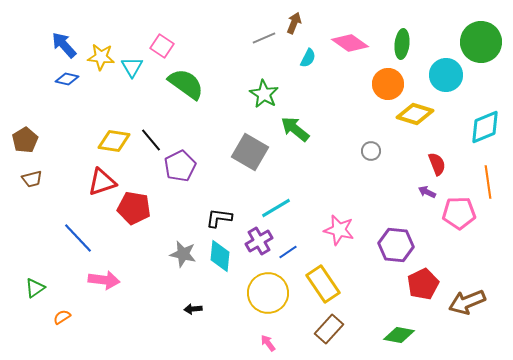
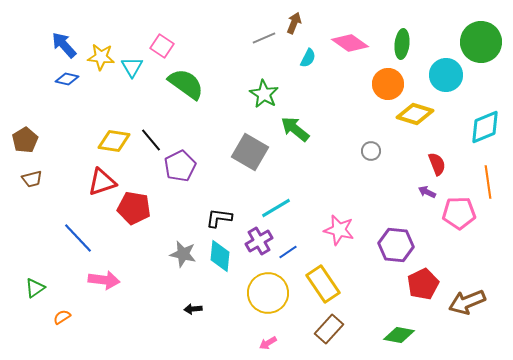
pink arrow at (268, 343): rotated 84 degrees counterclockwise
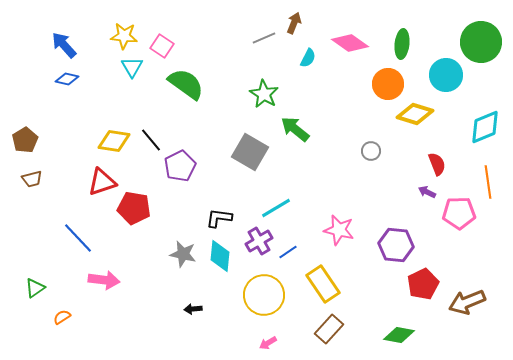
yellow star at (101, 57): moved 23 px right, 21 px up
yellow circle at (268, 293): moved 4 px left, 2 px down
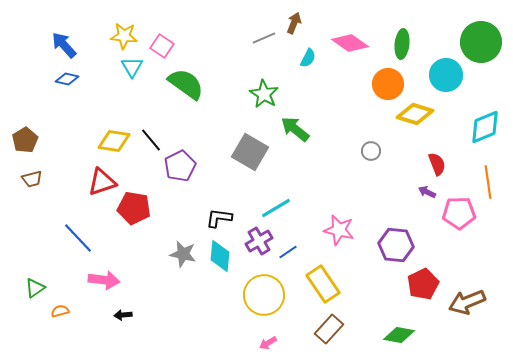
black arrow at (193, 309): moved 70 px left, 6 px down
orange semicircle at (62, 317): moved 2 px left, 6 px up; rotated 18 degrees clockwise
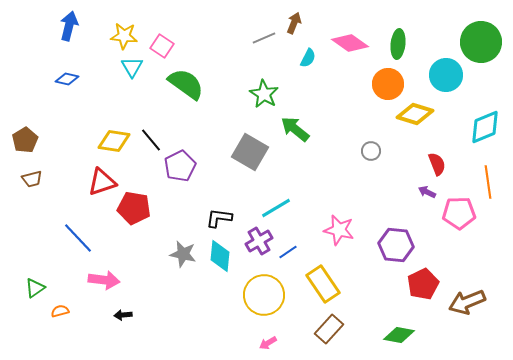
green ellipse at (402, 44): moved 4 px left
blue arrow at (64, 45): moved 5 px right, 19 px up; rotated 56 degrees clockwise
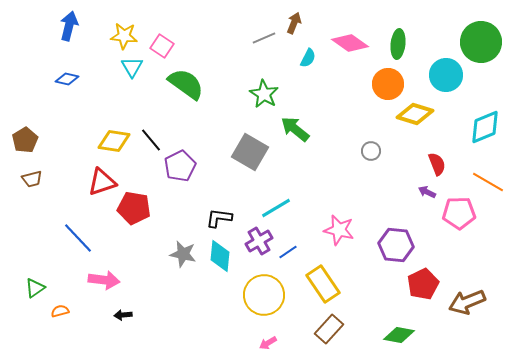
orange line at (488, 182): rotated 52 degrees counterclockwise
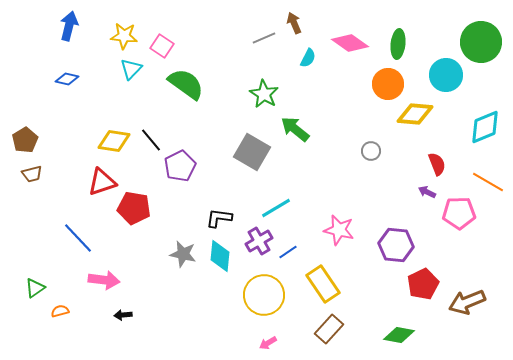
brown arrow at (294, 23): rotated 45 degrees counterclockwise
cyan triangle at (132, 67): moved 1 px left, 2 px down; rotated 15 degrees clockwise
yellow diamond at (415, 114): rotated 12 degrees counterclockwise
gray square at (250, 152): moved 2 px right
brown trapezoid at (32, 179): moved 5 px up
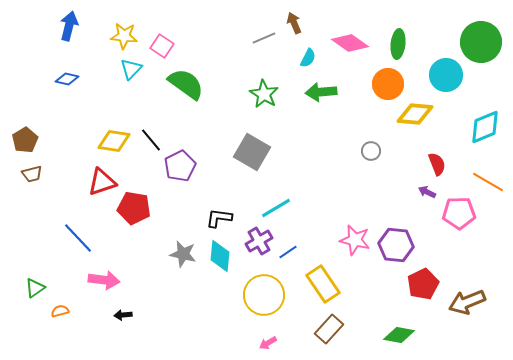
green arrow at (295, 129): moved 26 px right, 37 px up; rotated 44 degrees counterclockwise
pink star at (339, 230): moved 16 px right, 10 px down
